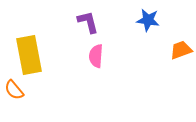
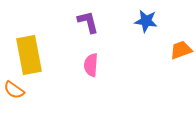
blue star: moved 2 px left, 1 px down
pink semicircle: moved 5 px left, 9 px down
orange semicircle: rotated 15 degrees counterclockwise
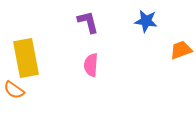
yellow rectangle: moved 3 px left, 3 px down
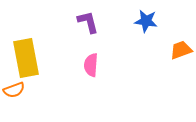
orange semicircle: rotated 55 degrees counterclockwise
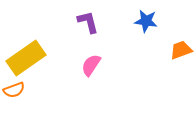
yellow rectangle: rotated 66 degrees clockwise
pink semicircle: rotated 30 degrees clockwise
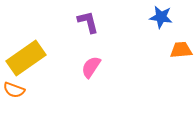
blue star: moved 15 px right, 4 px up
orange trapezoid: rotated 15 degrees clockwise
pink semicircle: moved 2 px down
orange semicircle: rotated 40 degrees clockwise
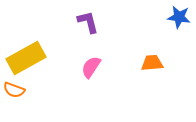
blue star: moved 18 px right
orange trapezoid: moved 29 px left, 13 px down
yellow rectangle: rotated 6 degrees clockwise
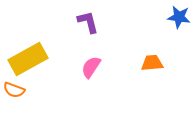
yellow rectangle: moved 2 px right, 1 px down
